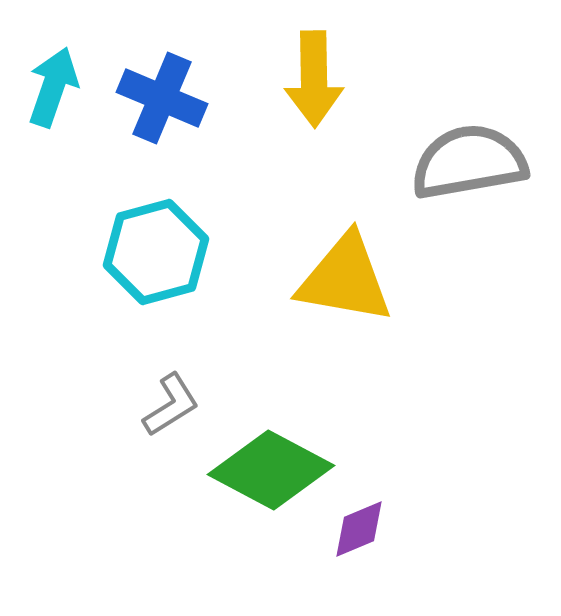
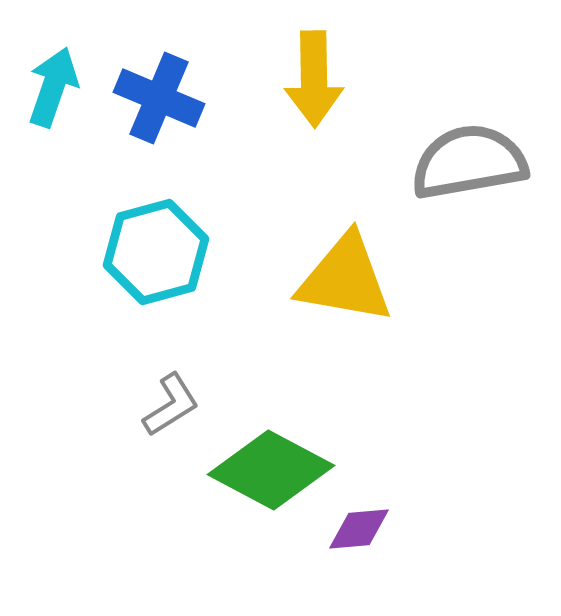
blue cross: moved 3 px left
purple diamond: rotated 18 degrees clockwise
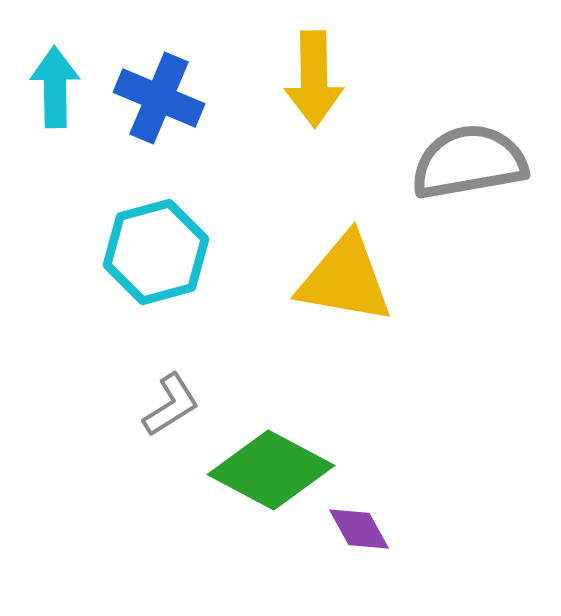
cyan arrow: moved 2 px right; rotated 20 degrees counterclockwise
purple diamond: rotated 66 degrees clockwise
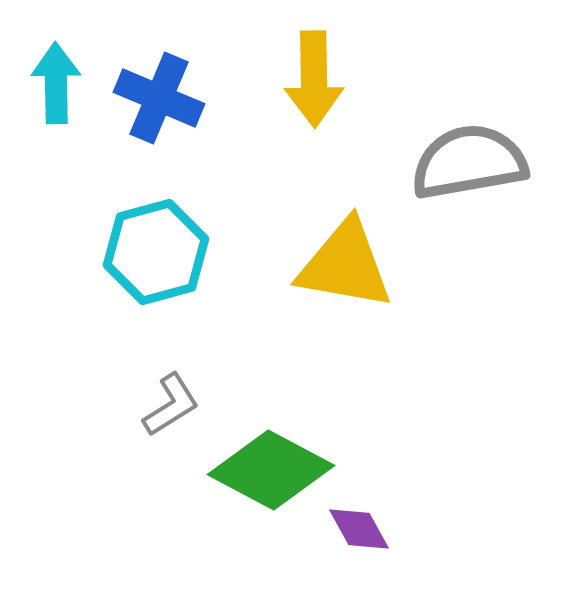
cyan arrow: moved 1 px right, 4 px up
yellow triangle: moved 14 px up
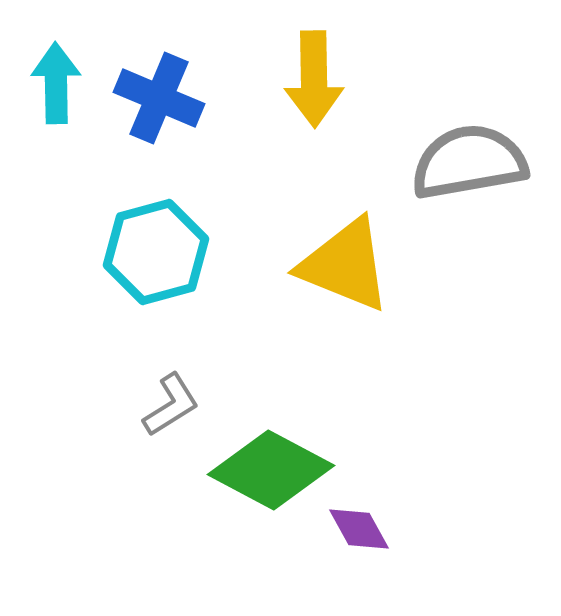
yellow triangle: rotated 12 degrees clockwise
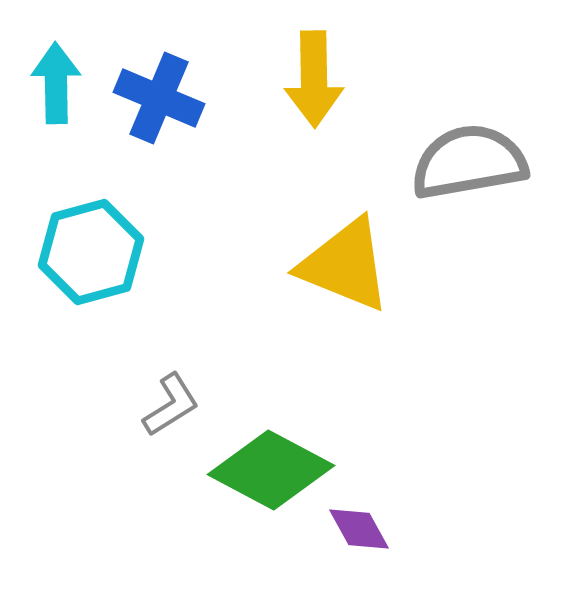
cyan hexagon: moved 65 px left
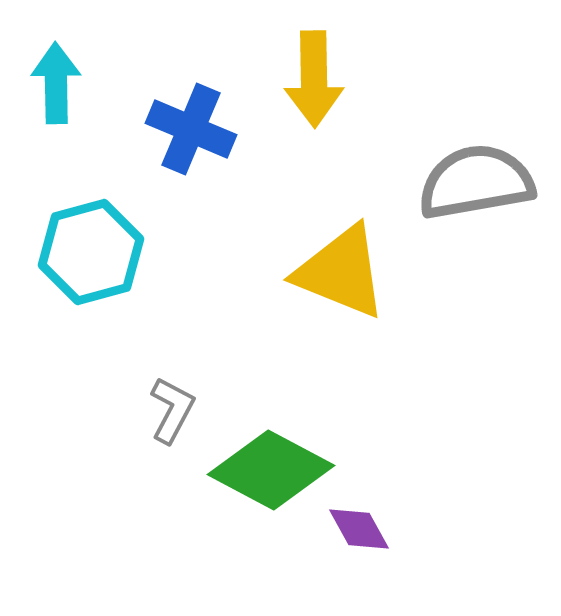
blue cross: moved 32 px right, 31 px down
gray semicircle: moved 7 px right, 20 px down
yellow triangle: moved 4 px left, 7 px down
gray L-shape: moved 1 px right, 5 px down; rotated 30 degrees counterclockwise
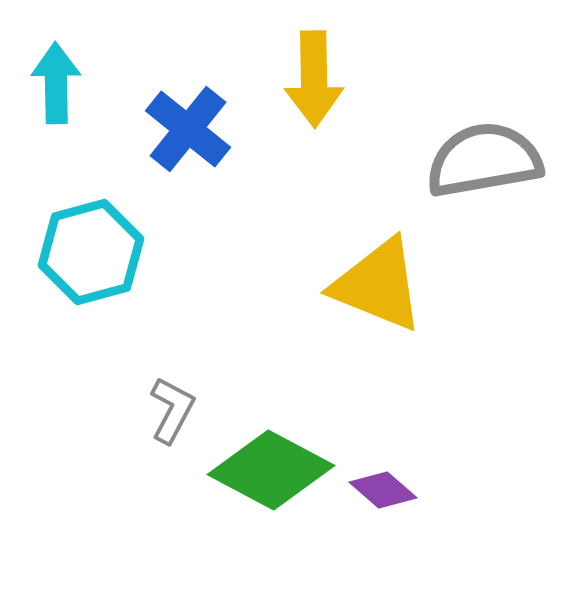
blue cross: moved 3 px left; rotated 16 degrees clockwise
gray semicircle: moved 8 px right, 22 px up
yellow triangle: moved 37 px right, 13 px down
purple diamond: moved 24 px right, 39 px up; rotated 20 degrees counterclockwise
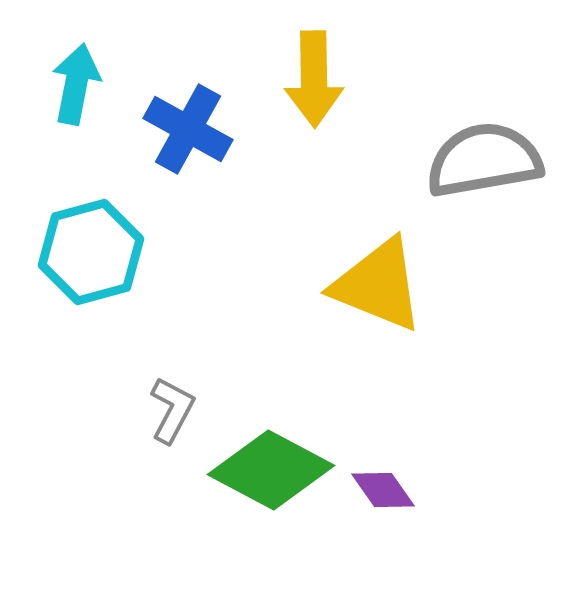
cyan arrow: moved 20 px right, 1 px down; rotated 12 degrees clockwise
blue cross: rotated 10 degrees counterclockwise
purple diamond: rotated 14 degrees clockwise
